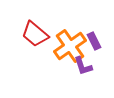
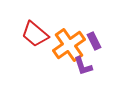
orange cross: moved 1 px left, 1 px up
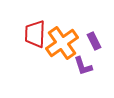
red trapezoid: rotated 52 degrees clockwise
orange cross: moved 7 px left, 2 px up
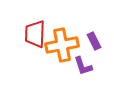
orange cross: moved 2 px down; rotated 24 degrees clockwise
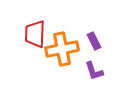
orange cross: moved 4 px down
purple L-shape: moved 11 px right, 5 px down
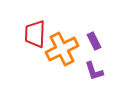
orange cross: rotated 16 degrees counterclockwise
